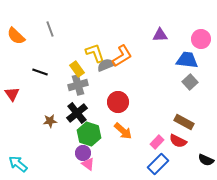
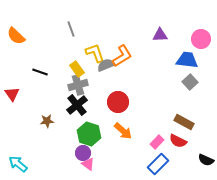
gray line: moved 21 px right
black cross: moved 8 px up
brown star: moved 3 px left
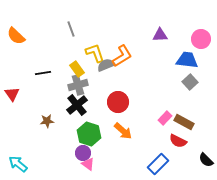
black line: moved 3 px right, 1 px down; rotated 28 degrees counterclockwise
pink rectangle: moved 8 px right, 24 px up
black semicircle: rotated 21 degrees clockwise
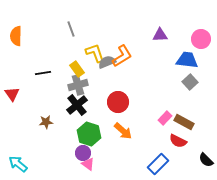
orange semicircle: rotated 48 degrees clockwise
gray semicircle: moved 1 px right, 3 px up
brown star: moved 1 px left, 1 px down
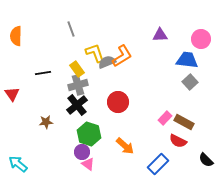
orange arrow: moved 2 px right, 15 px down
purple circle: moved 1 px left, 1 px up
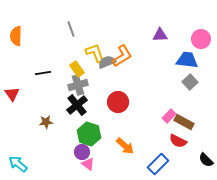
pink rectangle: moved 4 px right, 2 px up
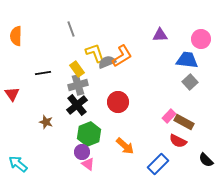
brown star: rotated 24 degrees clockwise
green hexagon: rotated 20 degrees clockwise
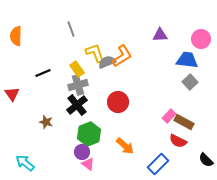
black line: rotated 14 degrees counterclockwise
cyan arrow: moved 7 px right, 1 px up
